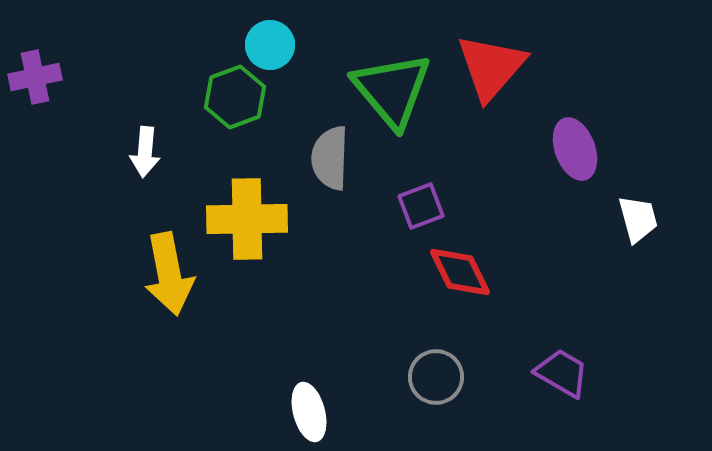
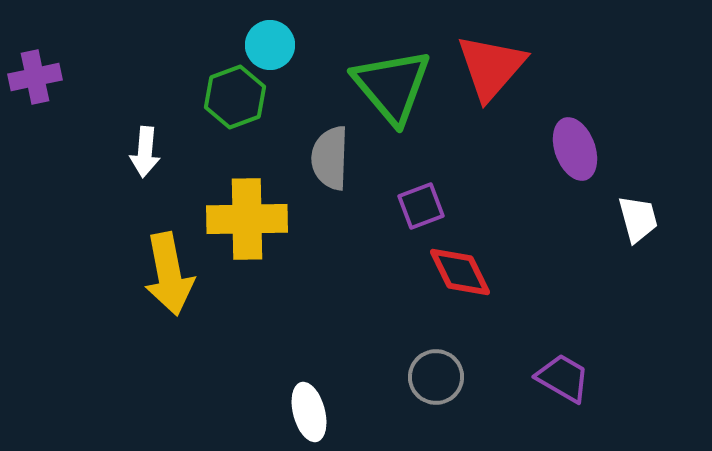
green triangle: moved 4 px up
purple trapezoid: moved 1 px right, 5 px down
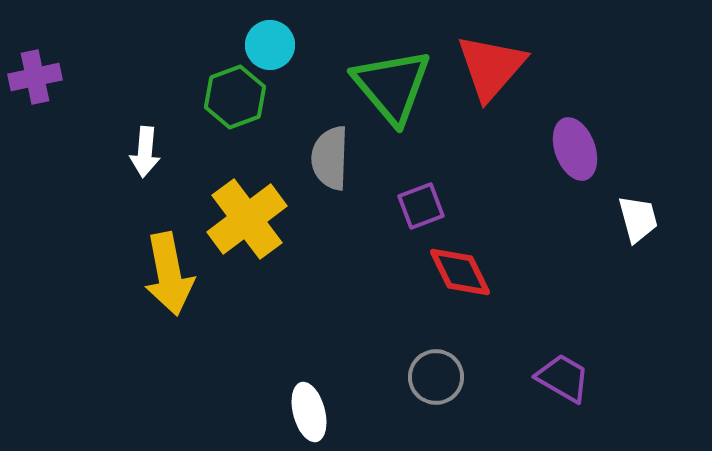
yellow cross: rotated 36 degrees counterclockwise
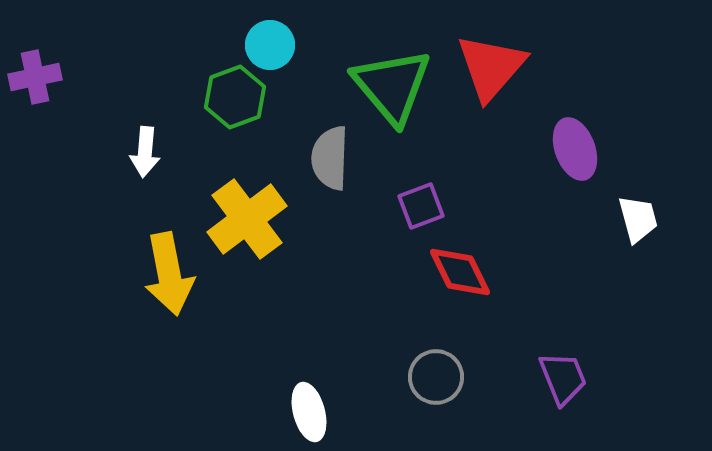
purple trapezoid: rotated 38 degrees clockwise
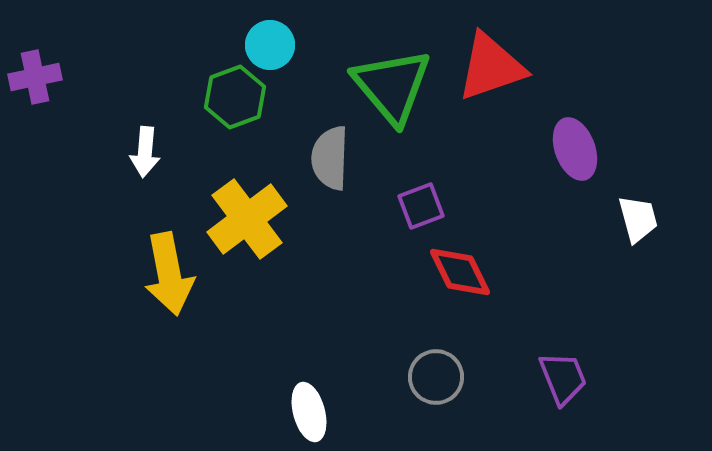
red triangle: rotated 30 degrees clockwise
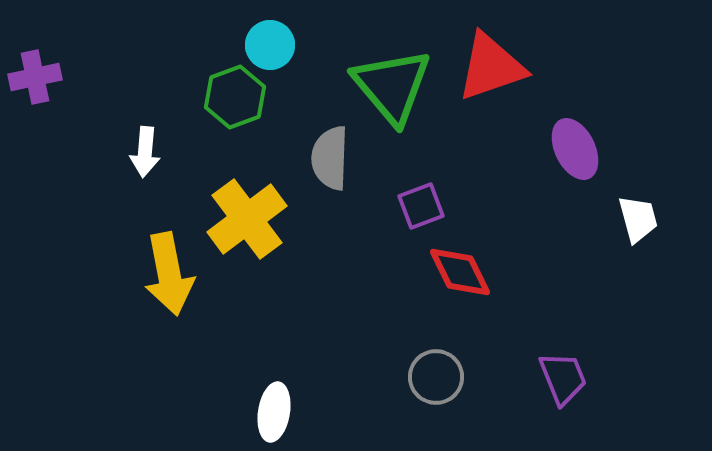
purple ellipse: rotated 6 degrees counterclockwise
white ellipse: moved 35 px left; rotated 24 degrees clockwise
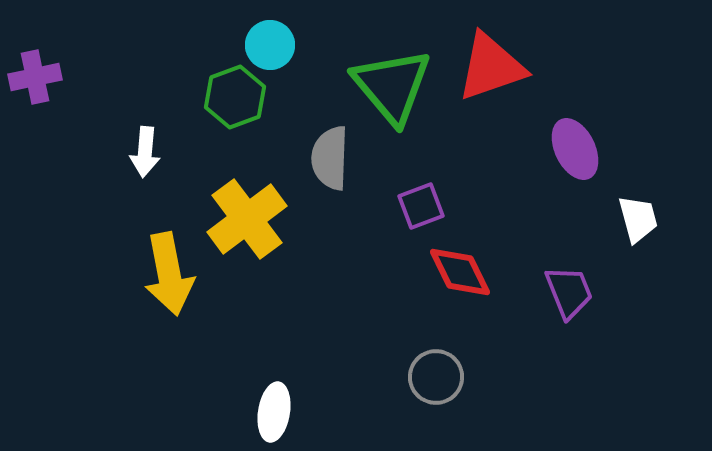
purple trapezoid: moved 6 px right, 86 px up
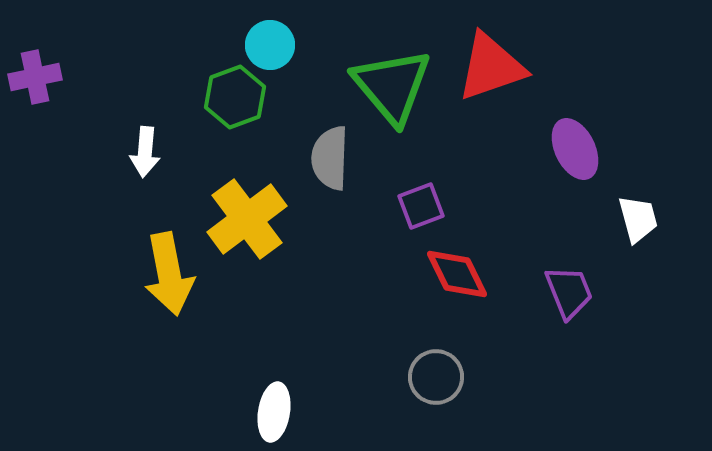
red diamond: moved 3 px left, 2 px down
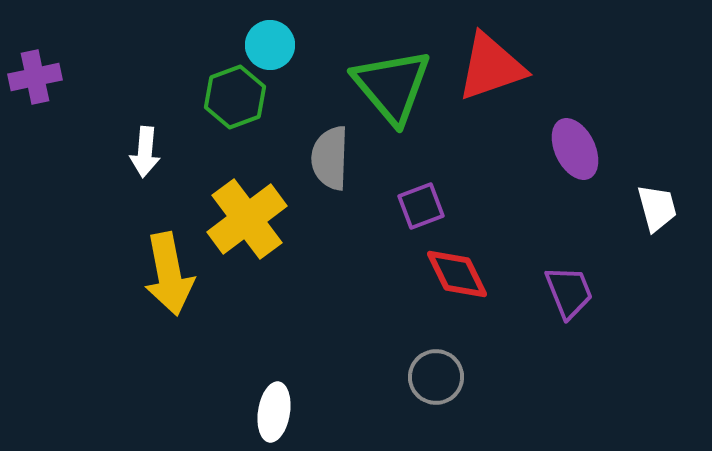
white trapezoid: moved 19 px right, 11 px up
